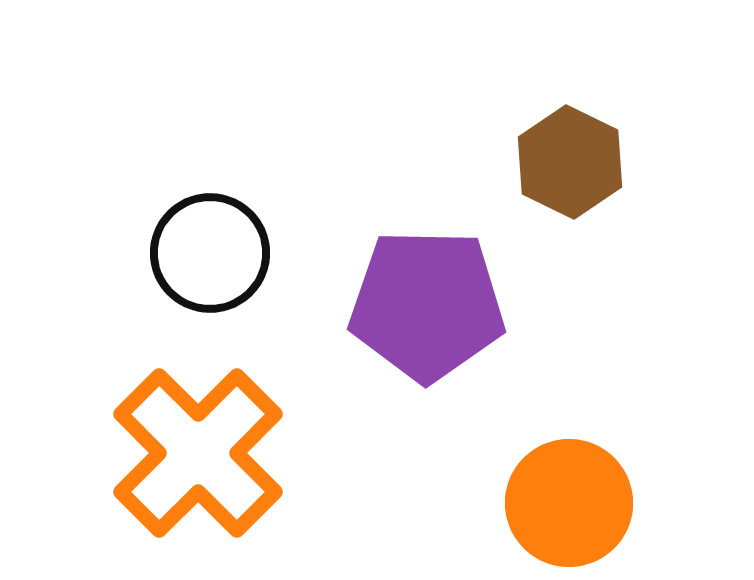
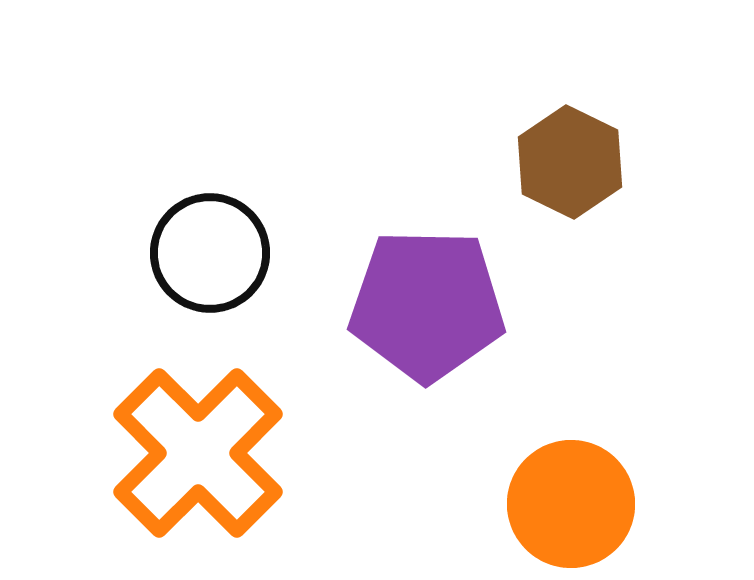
orange circle: moved 2 px right, 1 px down
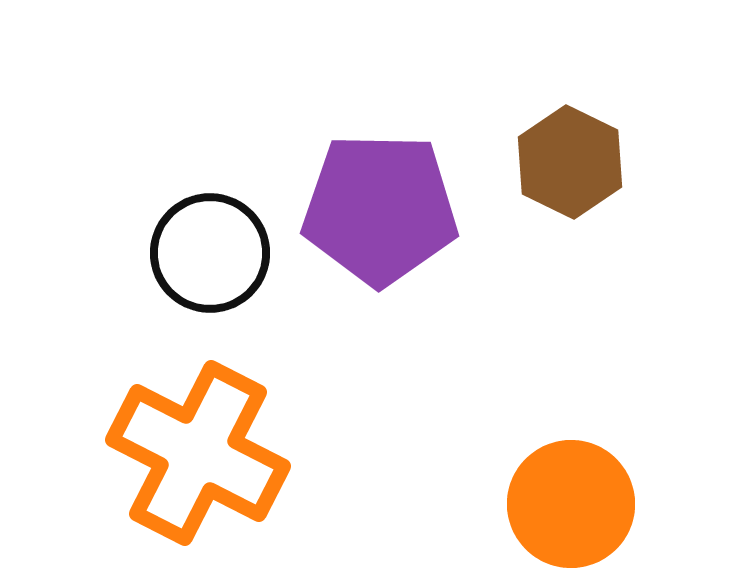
purple pentagon: moved 47 px left, 96 px up
orange cross: rotated 18 degrees counterclockwise
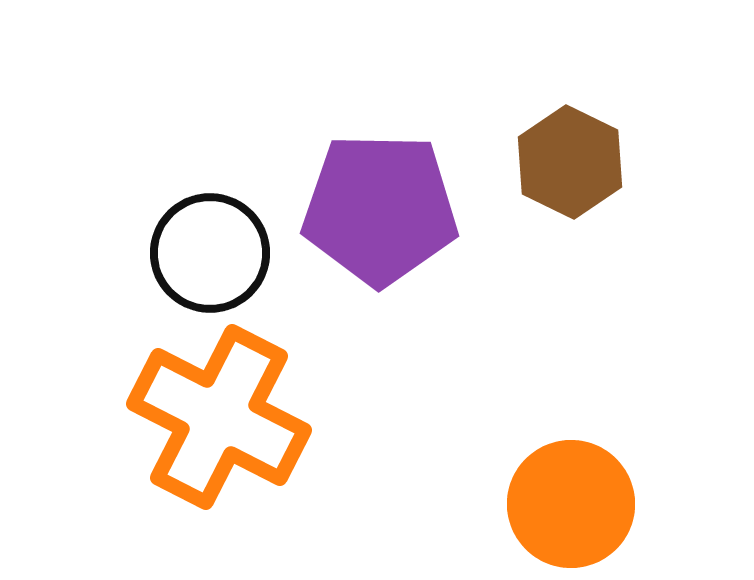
orange cross: moved 21 px right, 36 px up
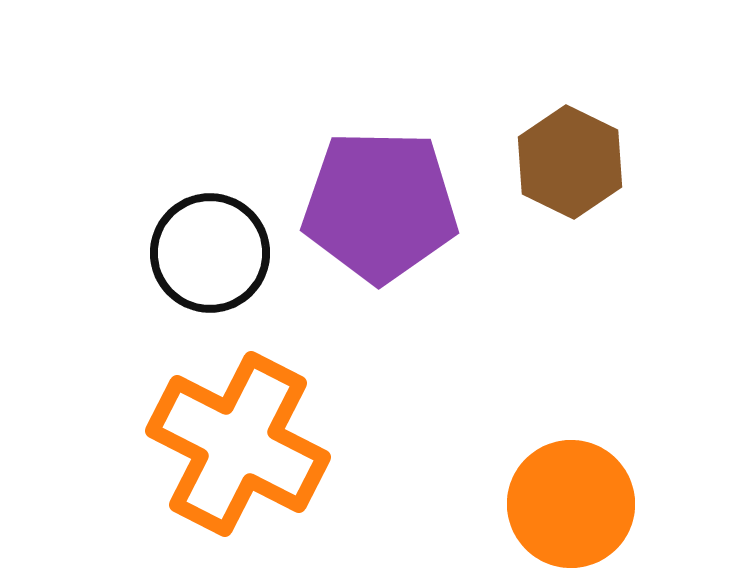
purple pentagon: moved 3 px up
orange cross: moved 19 px right, 27 px down
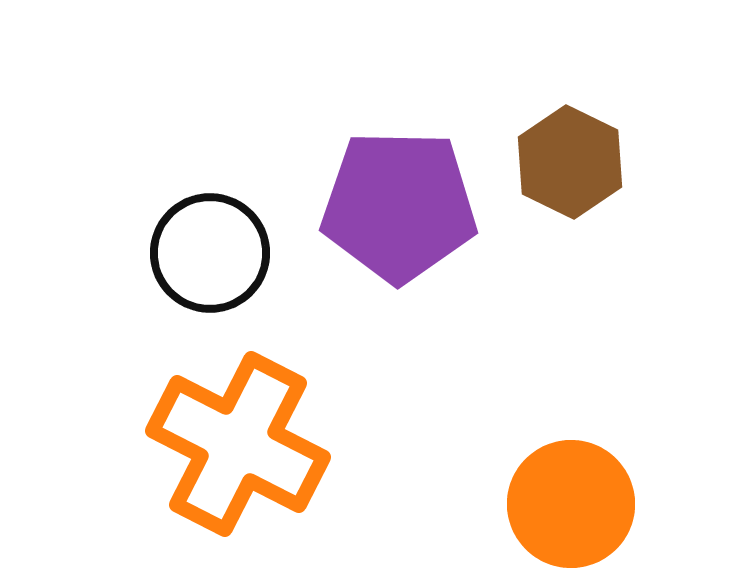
purple pentagon: moved 19 px right
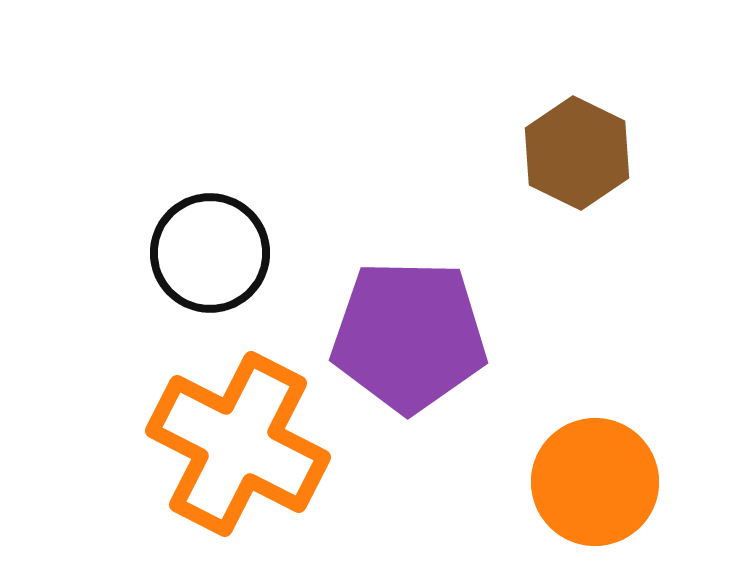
brown hexagon: moved 7 px right, 9 px up
purple pentagon: moved 10 px right, 130 px down
orange circle: moved 24 px right, 22 px up
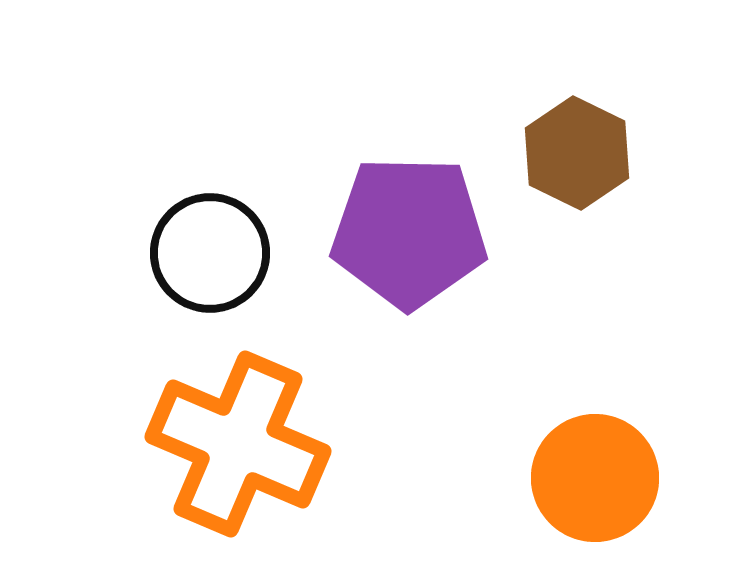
purple pentagon: moved 104 px up
orange cross: rotated 4 degrees counterclockwise
orange circle: moved 4 px up
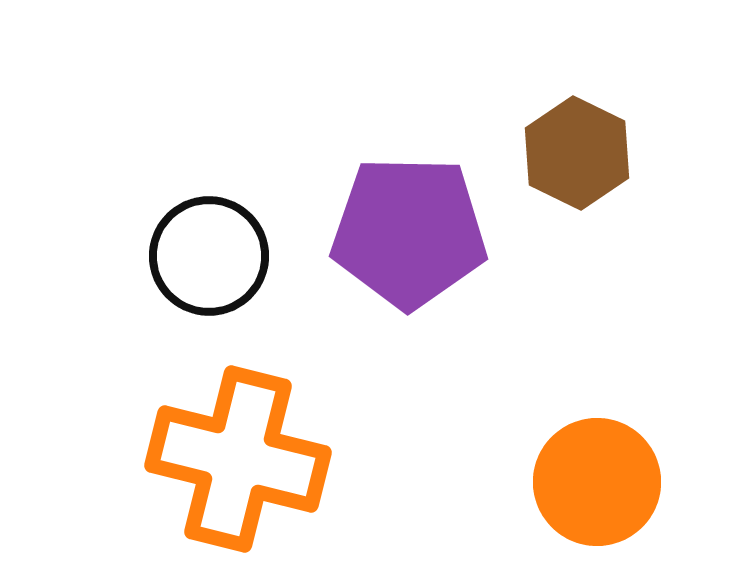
black circle: moved 1 px left, 3 px down
orange cross: moved 15 px down; rotated 9 degrees counterclockwise
orange circle: moved 2 px right, 4 px down
